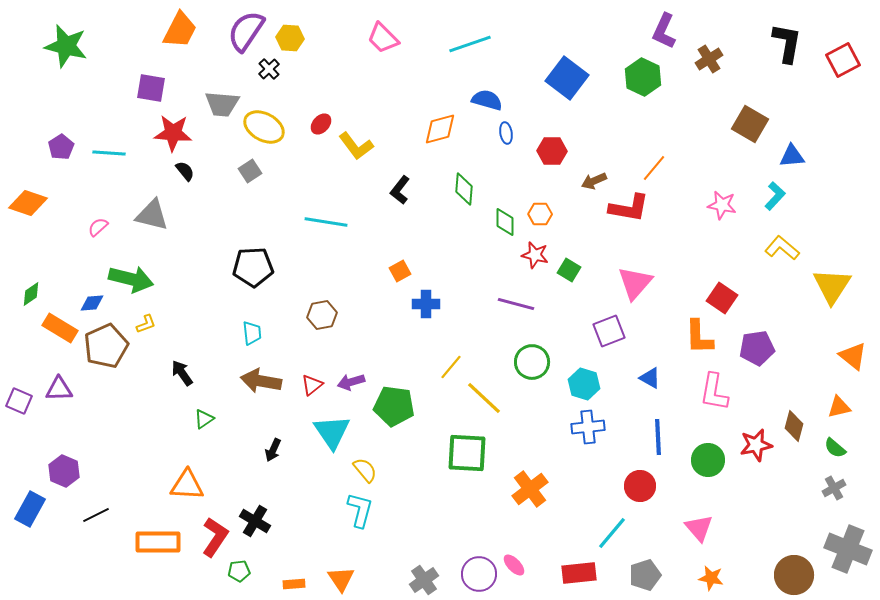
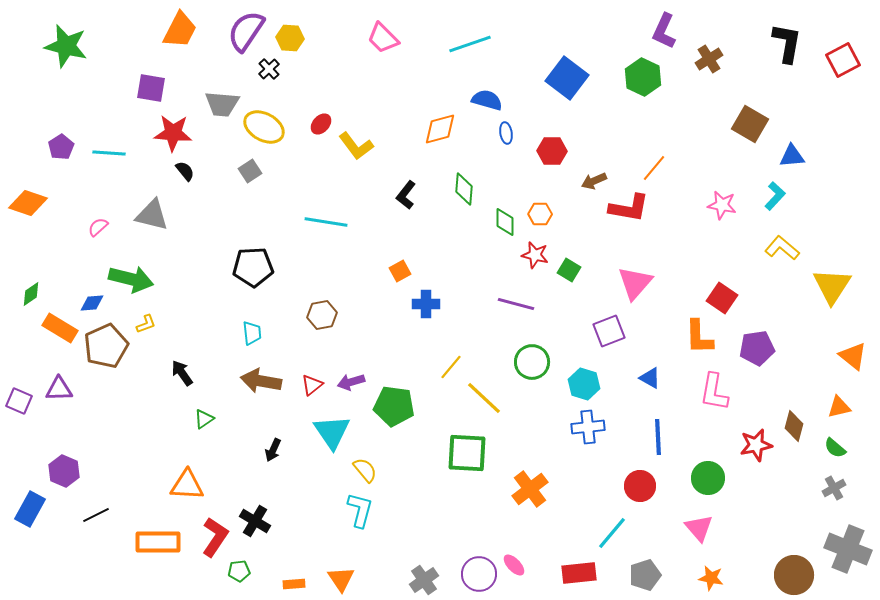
black L-shape at (400, 190): moved 6 px right, 5 px down
green circle at (708, 460): moved 18 px down
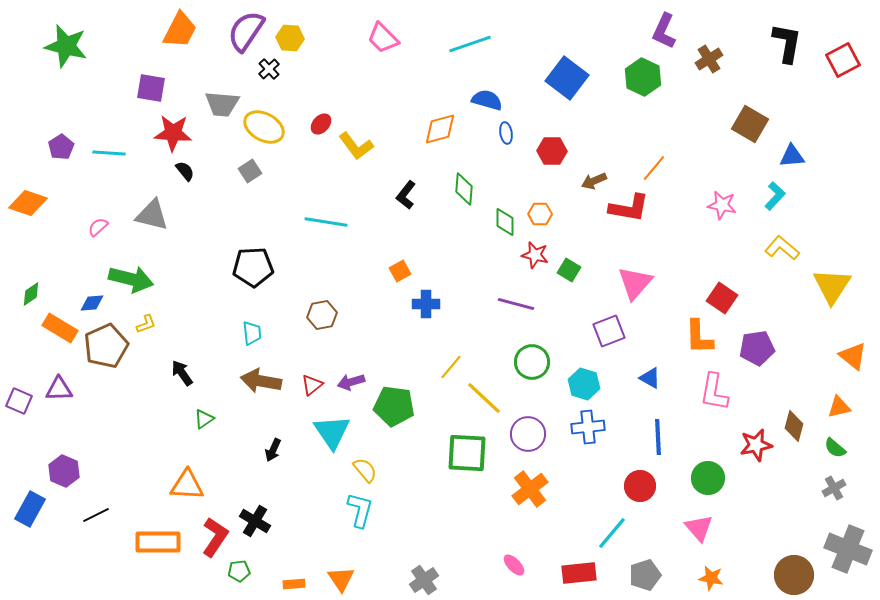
purple circle at (479, 574): moved 49 px right, 140 px up
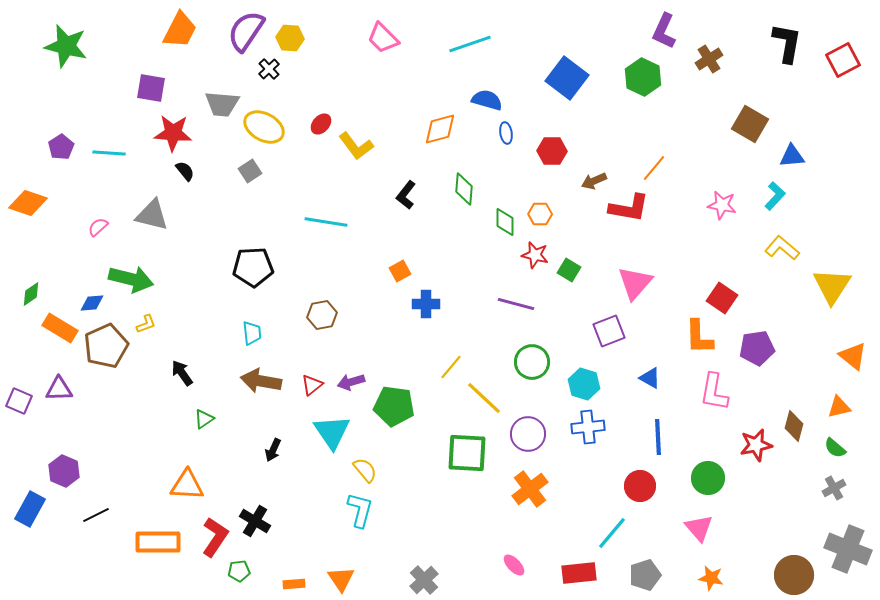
gray cross at (424, 580): rotated 8 degrees counterclockwise
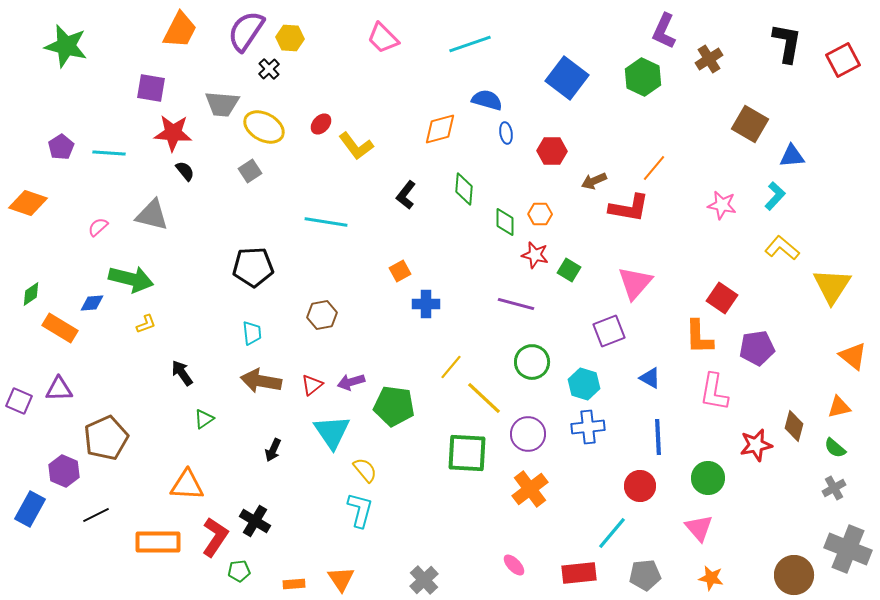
brown pentagon at (106, 346): moved 92 px down
gray pentagon at (645, 575): rotated 12 degrees clockwise
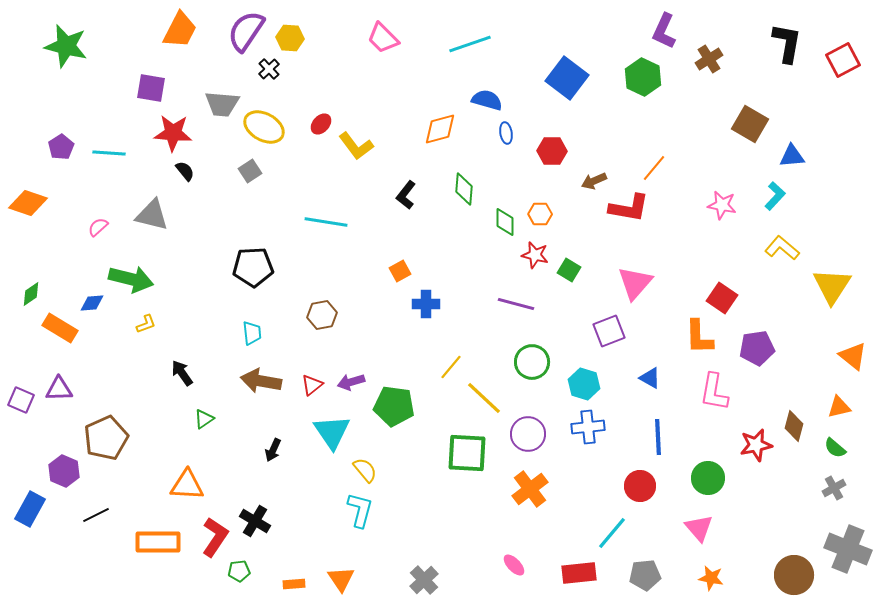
purple square at (19, 401): moved 2 px right, 1 px up
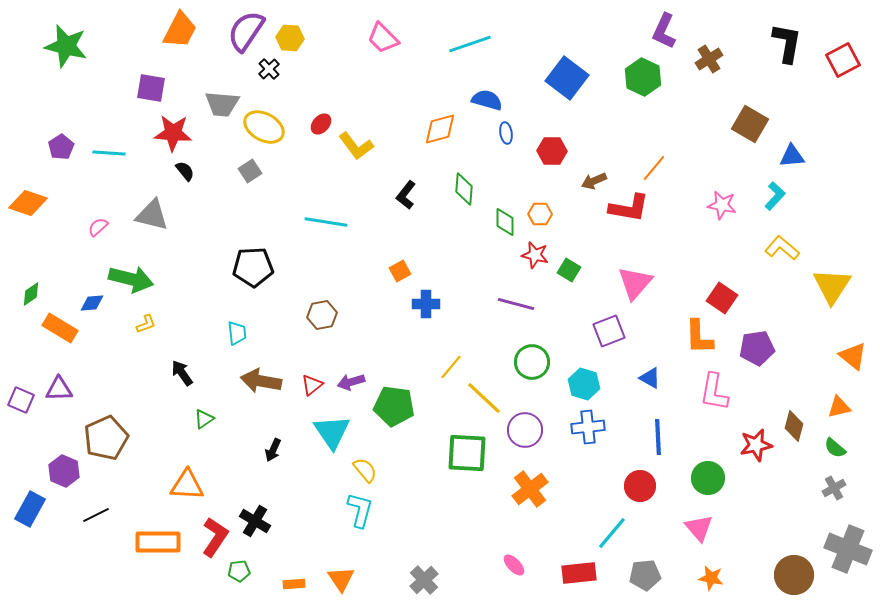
cyan trapezoid at (252, 333): moved 15 px left
purple circle at (528, 434): moved 3 px left, 4 px up
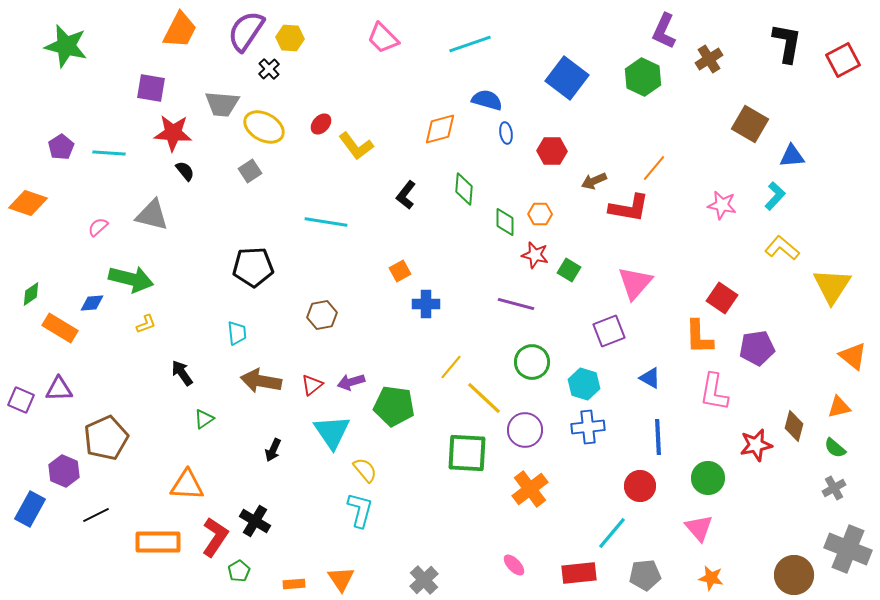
green pentagon at (239, 571): rotated 25 degrees counterclockwise
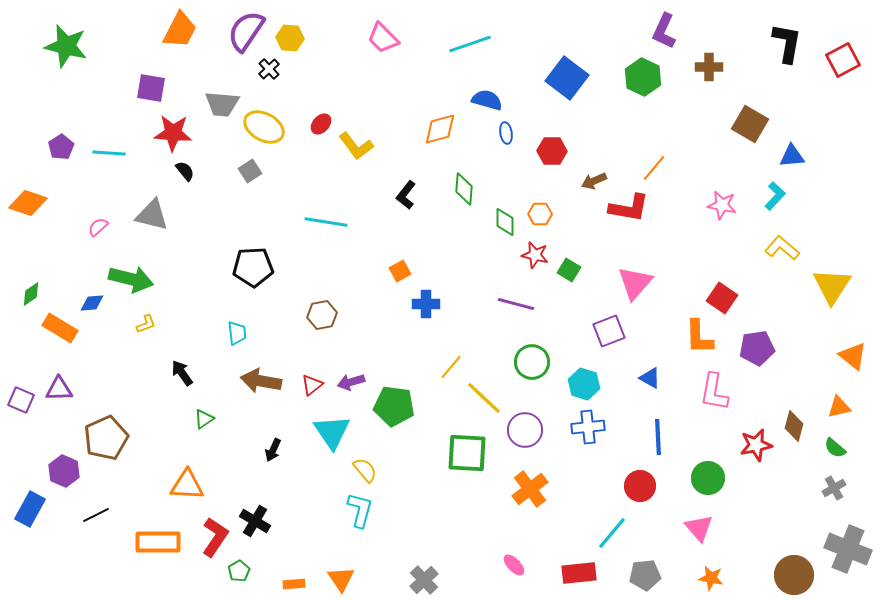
brown cross at (709, 59): moved 8 px down; rotated 32 degrees clockwise
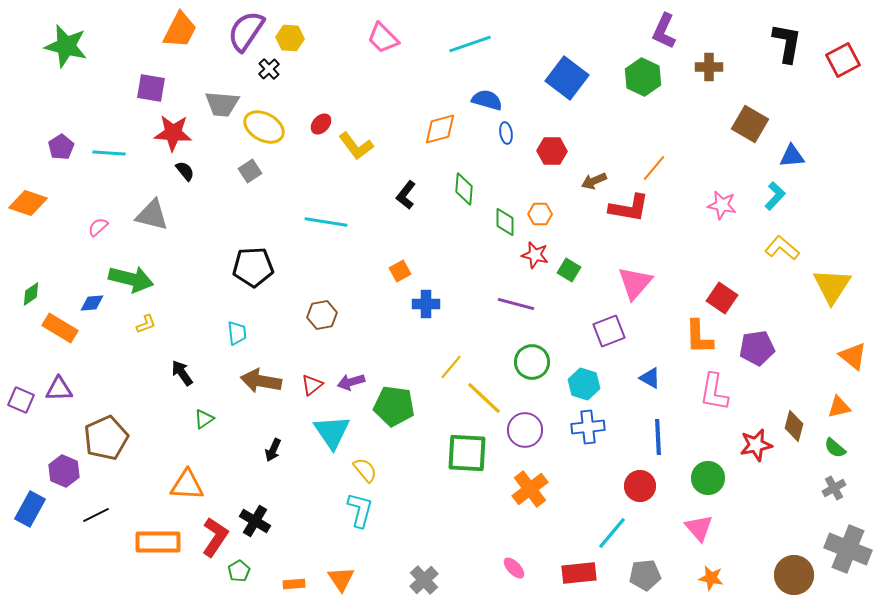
pink ellipse at (514, 565): moved 3 px down
